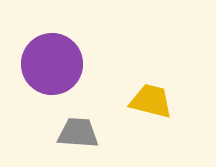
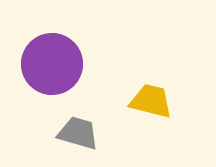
gray trapezoid: rotated 12 degrees clockwise
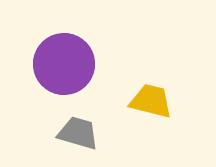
purple circle: moved 12 px right
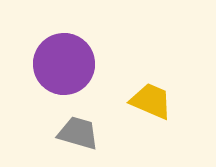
yellow trapezoid: rotated 9 degrees clockwise
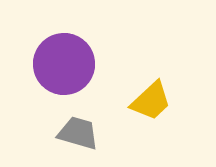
yellow trapezoid: rotated 114 degrees clockwise
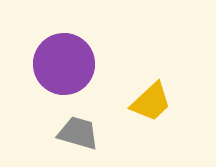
yellow trapezoid: moved 1 px down
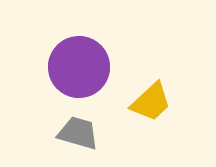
purple circle: moved 15 px right, 3 px down
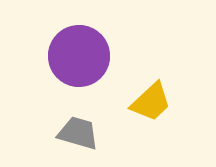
purple circle: moved 11 px up
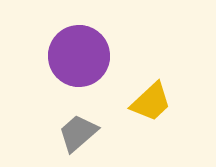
gray trapezoid: rotated 57 degrees counterclockwise
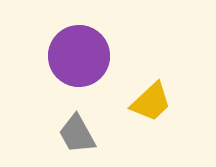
gray trapezoid: moved 1 px left, 1 px down; rotated 78 degrees counterclockwise
